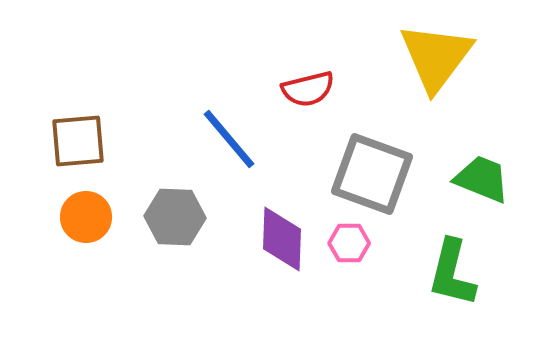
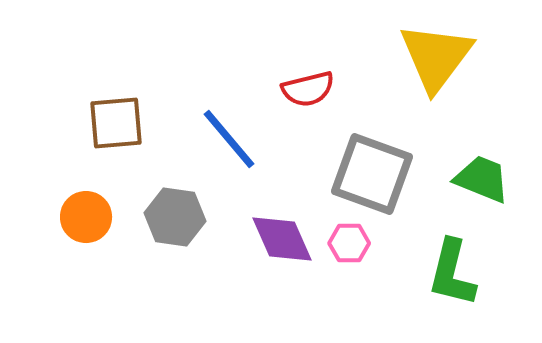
brown square: moved 38 px right, 18 px up
gray hexagon: rotated 6 degrees clockwise
purple diamond: rotated 26 degrees counterclockwise
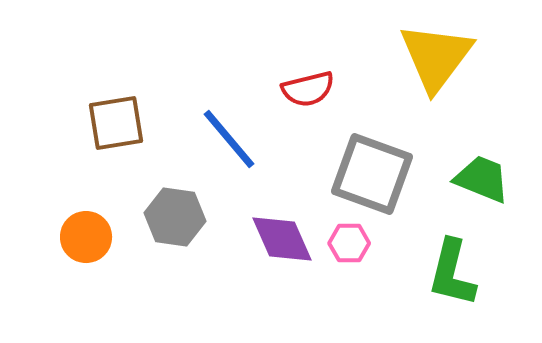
brown square: rotated 4 degrees counterclockwise
orange circle: moved 20 px down
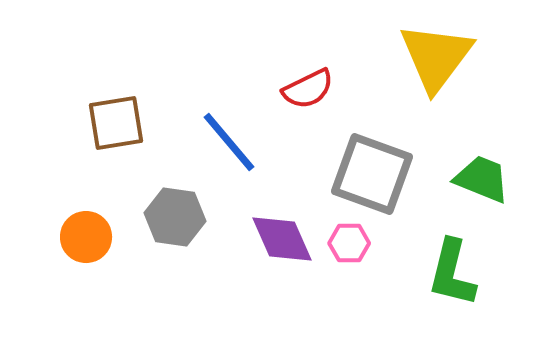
red semicircle: rotated 12 degrees counterclockwise
blue line: moved 3 px down
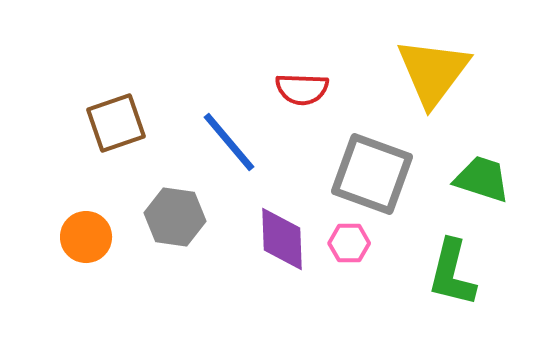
yellow triangle: moved 3 px left, 15 px down
red semicircle: moved 6 px left; rotated 28 degrees clockwise
brown square: rotated 10 degrees counterclockwise
green trapezoid: rotated 4 degrees counterclockwise
purple diamond: rotated 22 degrees clockwise
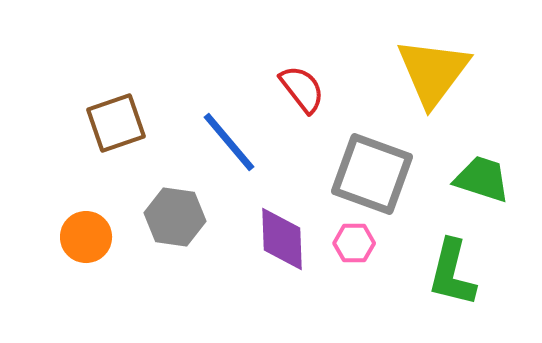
red semicircle: rotated 130 degrees counterclockwise
pink hexagon: moved 5 px right
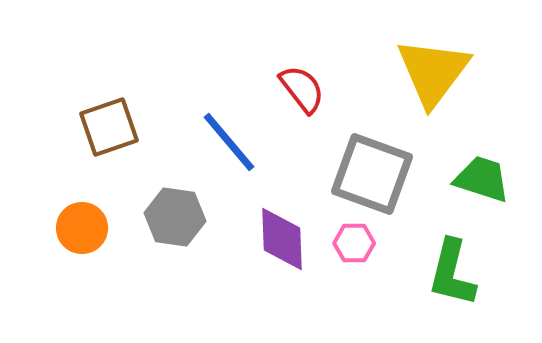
brown square: moved 7 px left, 4 px down
orange circle: moved 4 px left, 9 px up
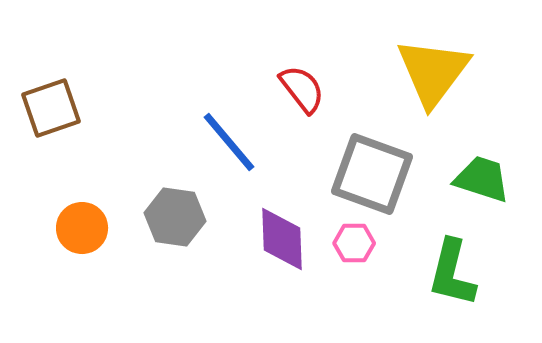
brown square: moved 58 px left, 19 px up
